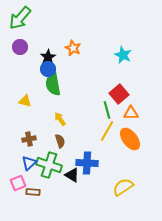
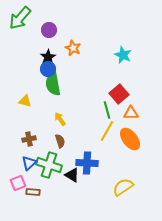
purple circle: moved 29 px right, 17 px up
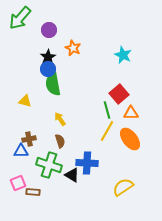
blue triangle: moved 8 px left, 12 px up; rotated 42 degrees clockwise
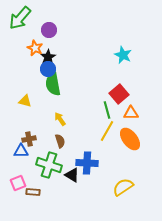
orange star: moved 38 px left
